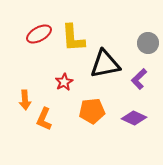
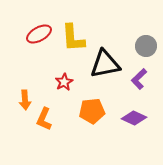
gray circle: moved 2 px left, 3 px down
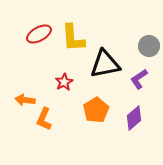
gray circle: moved 3 px right
purple L-shape: rotated 10 degrees clockwise
orange arrow: rotated 102 degrees clockwise
orange pentagon: moved 4 px right, 1 px up; rotated 25 degrees counterclockwise
purple diamond: rotated 65 degrees counterclockwise
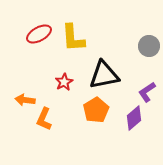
black triangle: moved 1 px left, 11 px down
purple L-shape: moved 8 px right, 13 px down
